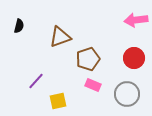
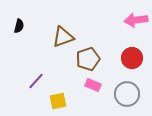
brown triangle: moved 3 px right
red circle: moved 2 px left
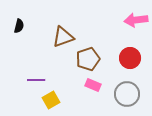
red circle: moved 2 px left
purple line: moved 1 px up; rotated 48 degrees clockwise
yellow square: moved 7 px left, 1 px up; rotated 18 degrees counterclockwise
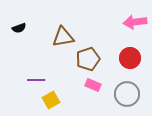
pink arrow: moved 1 px left, 2 px down
black semicircle: moved 2 px down; rotated 56 degrees clockwise
brown triangle: rotated 10 degrees clockwise
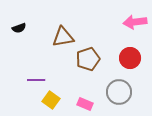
pink rectangle: moved 8 px left, 19 px down
gray circle: moved 8 px left, 2 px up
yellow square: rotated 24 degrees counterclockwise
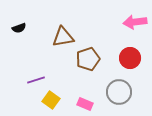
purple line: rotated 18 degrees counterclockwise
